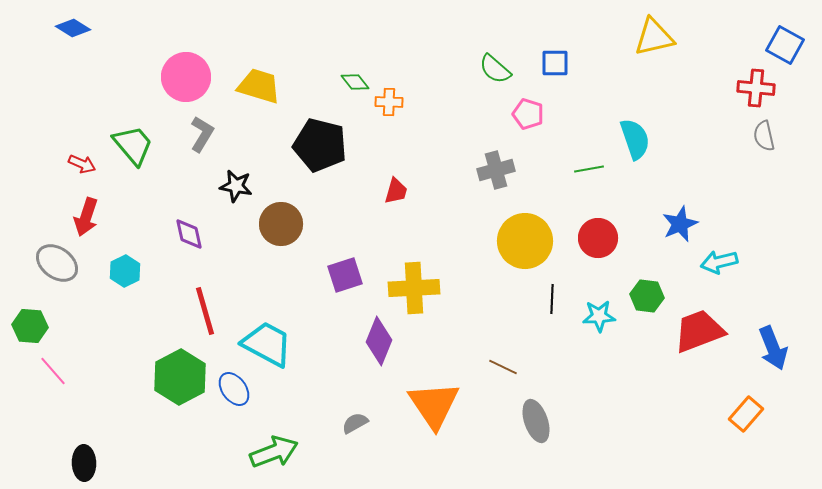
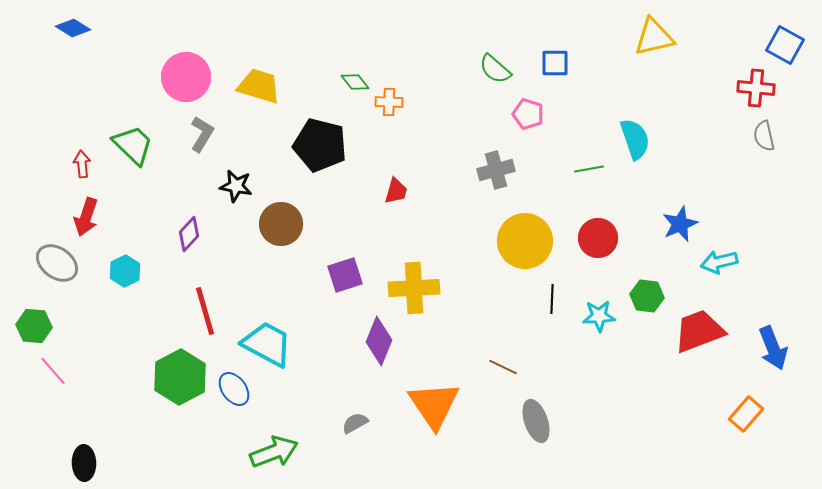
green trapezoid at (133, 145): rotated 6 degrees counterclockwise
red arrow at (82, 164): rotated 120 degrees counterclockwise
purple diamond at (189, 234): rotated 56 degrees clockwise
green hexagon at (30, 326): moved 4 px right
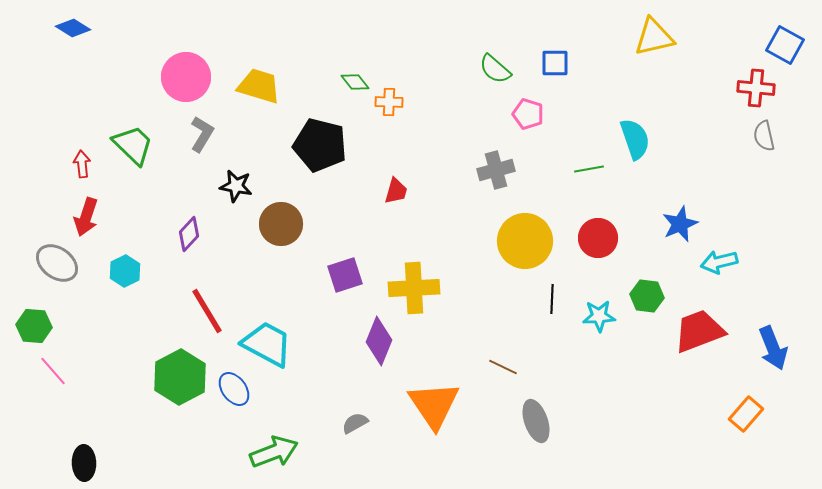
red line at (205, 311): moved 2 px right; rotated 15 degrees counterclockwise
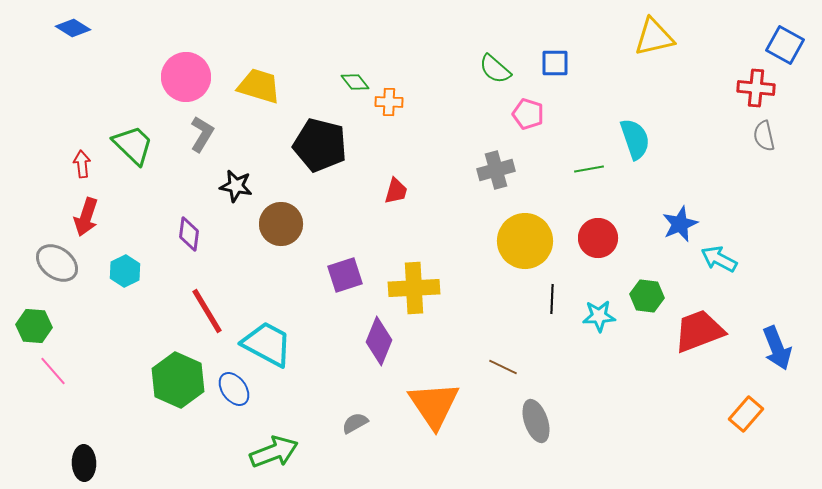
purple diamond at (189, 234): rotated 36 degrees counterclockwise
cyan arrow at (719, 262): moved 3 px up; rotated 42 degrees clockwise
blue arrow at (773, 348): moved 4 px right
green hexagon at (180, 377): moved 2 px left, 3 px down; rotated 8 degrees counterclockwise
